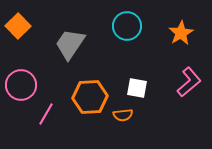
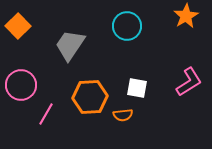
orange star: moved 5 px right, 17 px up
gray trapezoid: moved 1 px down
pink L-shape: rotated 8 degrees clockwise
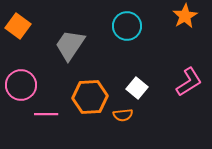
orange star: moved 1 px left
orange square: rotated 10 degrees counterclockwise
white square: rotated 30 degrees clockwise
pink line: rotated 60 degrees clockwise
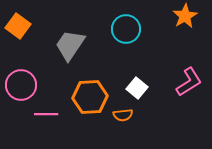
cyan circle: moved 1 px left, 3 px down
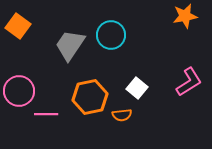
orange star: rotated 20 degrees clockwise
cyan circle: moved 15 px left, 6 px down
pink circle: moved 2 px left, 6 px down
orange hexagon: rotated 8 degrees counterclockwise
orange semicircle: moved 1 px left
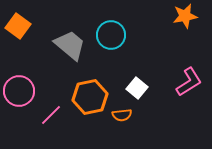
gray trapezoid: rotated 96 degrees clockwise
pink line: moved 5 px right, 1 px down; rotated 45 degrees counterclockwise
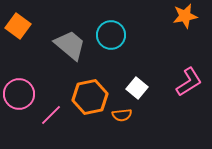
pink circle: moved 3 px down
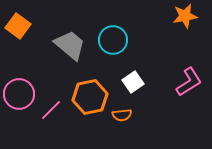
cyan circle: moved 2 px right, 5 px down
white square: moved 4 px left, 6 px up; rotated 15 degrees clockwise
pink line: moved 5 px up
